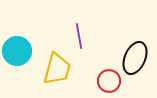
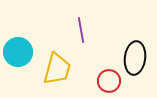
purple line: moved 2 px right, 6 px up
cyan circle: moved 1 px right, 1 px down
black ellipse: rotated 16 degrees counterclockwise
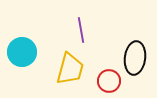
cyan circle: moved 4 px right
yellow trapezoid: moved 13 px right
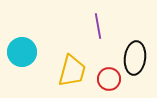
purple line: moved 17 px right, 4 px up
yellow trapezoid: moved 2 px right, 2 px down
red circle: moved 2 px up
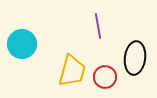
cyan circle: moved 8 px up
red circle: moved 4 px left, 2 px up
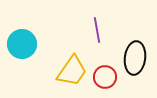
purple line: moved 1 px left, 4 px down
yellow trapezoid: rotated 20 degrees clockwise
